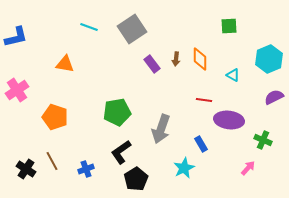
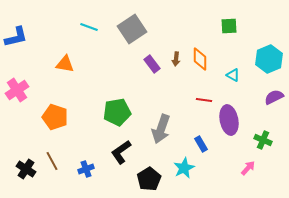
purple ellipse: rotated 72 degrees clockwise
black pentagon: moved 13 px right
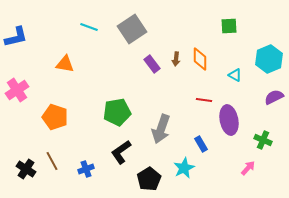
cyan triangle: moved 2 px right
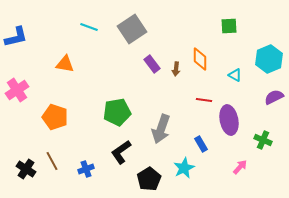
brown arrow: moved 10 px down
pink arrow: moved 8 px left, 1 px up
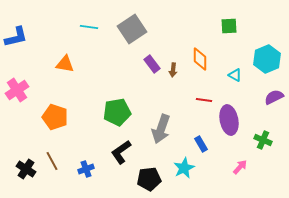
cyan line: rotated 12 degrees counterclockwise
cyan hexagon: moved 2 px left
brown arrow: moved 3 px left, 1 px down
black pentagon: rotated 25 degrees clockwise
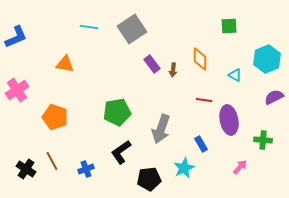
blue L-shape: rotated 10 degrees counterclockwise
green cross: rotated 18 degrees counterclockwise
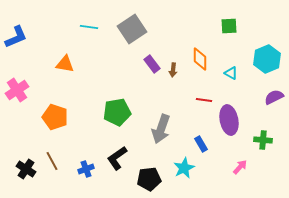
cyan triangle: moved 4 px left, 2 px up
black L-shape: moved 4 px left, 6 px down
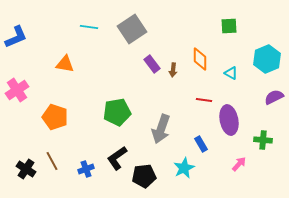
pink arrow: moved 1 px left, 3 px up
black pentagon: moved 5 px left, 3 px up
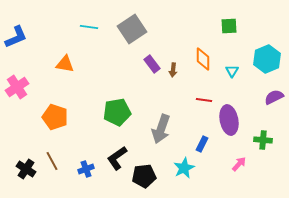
orange diamond: moved 3 px right
cyan triangle: moved 1 px right, 2 px up; rotated 32 degrees clockwise
pink cross: moved 3 px up
blue rectangle: moved 1 px right; rotated 56 degrees clockwise
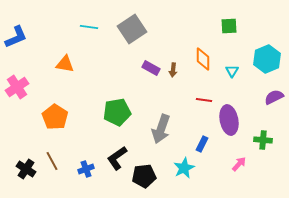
purple rectangle: moved 1 px left, 4 px down; rotated 24 degrees counterclockwise
orange pentagon: rotated 15 degrees clockwise
